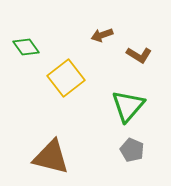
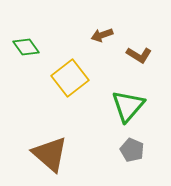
yellow square: moved 4 px right
brown triangle: moved 1 px left, 3 px up; rotated 27 degrees clockwise
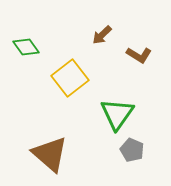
brown arrow: rotated 25 degrees counterclockwise
green triangle: moved 11 px left, 8 px down; rotated 6 degrees counterclockwise
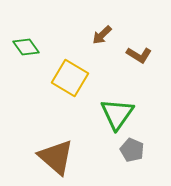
yellow square: rotated 21 degrees counterclockwise
brown triangle: moved 6 px right, 3 px down
